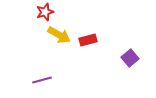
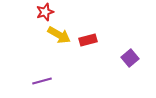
purple line: moved 1 px down
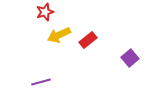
yellow arrow: rotated 125 degrees clockwise
red rectangle: rotated 24 degrees counterclockwise
purple line: moved 1 px left, 1 px down
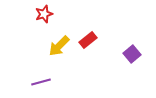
red star: moved 1 px left, 2 px down
yellow arrow: moved 11 px down; rotated 20 degrees counterclockwise
purple square: moved 2 px right, 4 px up
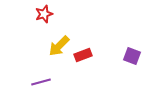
red rectangle: moved 5 px left, 15 px down; rotated 18 degrees clockwise
purple square: moved 2 px down; rotated 30 degrees counterclockwise
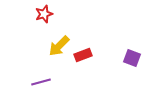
purple square: moved 2 px down
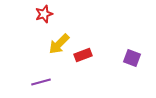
yellow arrow: moved 2 px up
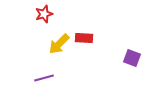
red rectangle: moved 1 px right, 17 px up; rotated 24 degrees clockwise
purple line: moved 3 px right, 4 px up
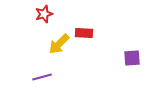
red rectangle: moved 5 px up
purple square: rotated 24 degrees counterclockwise
purple line: moved 2 px left, 1 px up
